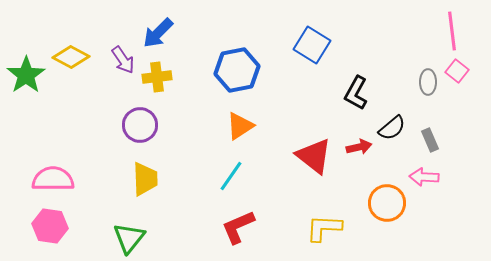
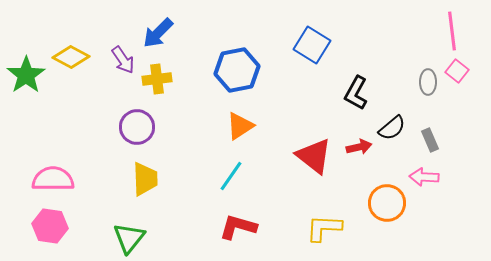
yellow cross: moved 2 px down
purple circle: moved 3 px left, 2 px down
red L-shape: rotated 39 degrees clockwise
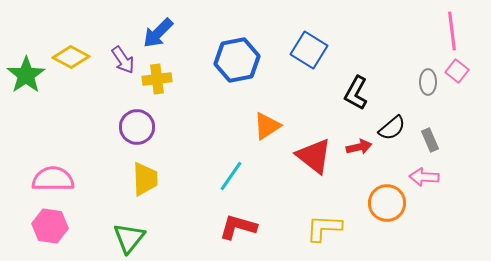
blue square: moved 3 px left, 5 px down
blue hexagon: moved 10 px up
orange triangle: moved 27 px right
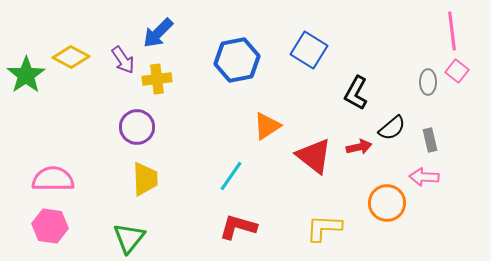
gray rectangle: rotated 10 degrees clockwise
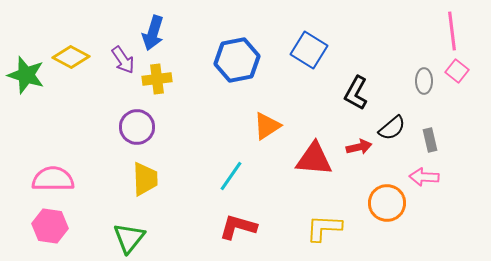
blue arrow: moved 5 px left; rotated 28 degrees counterclockwise
green star: rotated 21 degrees counterclockwise
gray ellipse: moved 4 px left, 1 px up
red triangle: moved 3 px down; rotated 33 degrees counterclockwise
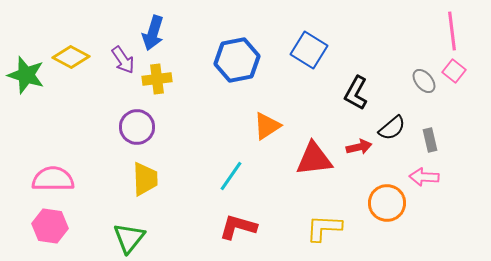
pink square: moved 3 px left
gray ellipse: rotated 40 degrees counterclockwise
red triangle: rotated 12 degrees counterclockwise
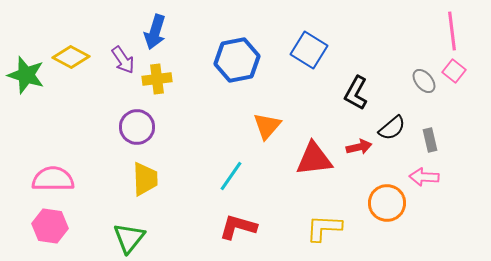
blue arrow: moved 2 px right, 1 px up
orange triangle: rotated 16 degrees counterclockwise
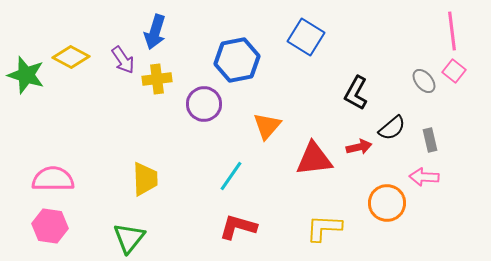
blue square: moved 3 px left, 13 px up
purple circle: moved 67 px right, 23 px up
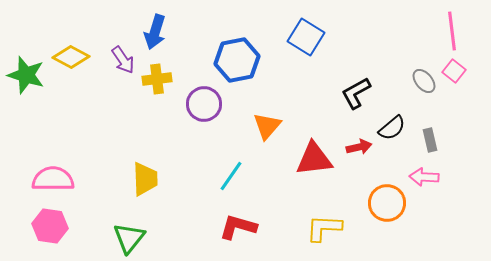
black L-shape: rotated 32 degrees clockwise
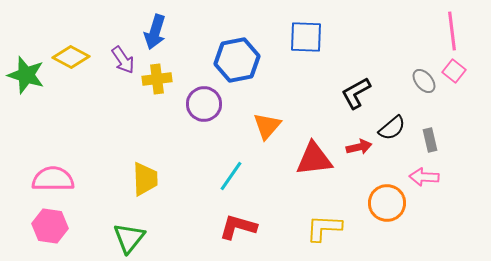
blue square: rotated 30 degrees counterclockwise
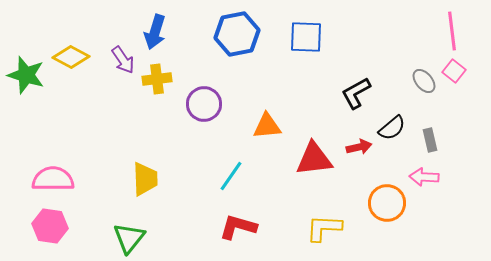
blue hexagon: moved 26 px up
orange triangle: rotated 44 degrees clockwise
